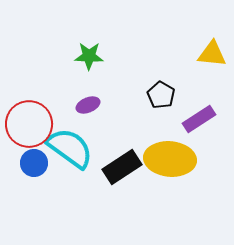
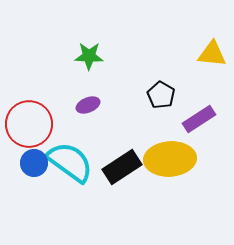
cyan semicircle: moved 14 px down
yellow ellipse: rotated 9 degrees counterclockwise
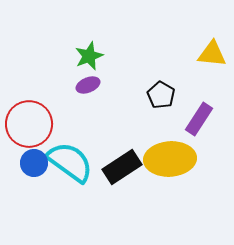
green star: rotated 24 degrees counterclockwise
purple ellipse: moved 20 px up
purple rectangle: rotated 24 degrees counterclockwise
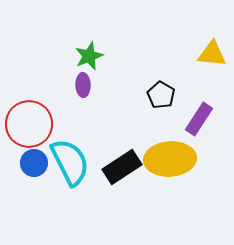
purple ellipse: moved 5 px left; rotated 70 degrees counterclockwise
cyan semicircle: rotated 27 degrees clockwise
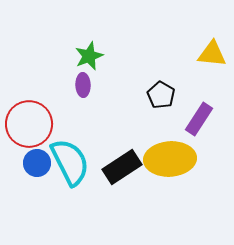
blue circle: moved 3 px right
